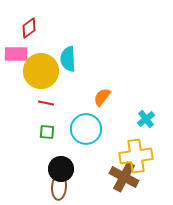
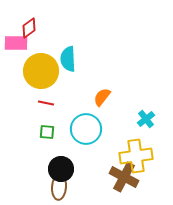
pink rectangle: moved 11 px up
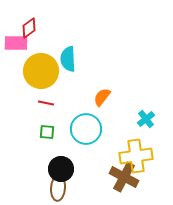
brown ellipse: moved 1 px left, 1 px down
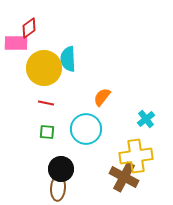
yellow circle: moved 3 px right, 3 px up
